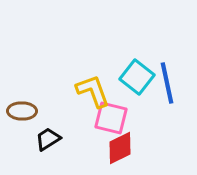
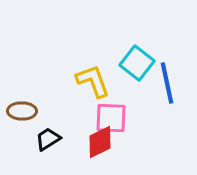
cyan square: moved 14 px up
yellow L-shape: moved 10 px up
pink square: rotated 12 degrees counterclockwise
red diamond: moved 20 px left, 6 px up
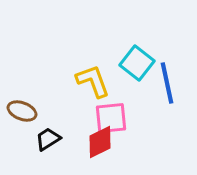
brown ellipse: rotated 20 degrees clockwise
pink square: rotated 8 degrees counterclockwise
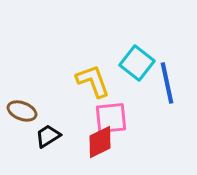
black trapezoid: moved 3 px up
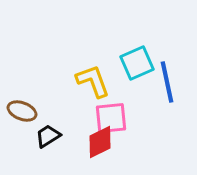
cyan square: rotated 28 degrees clockwise
blue line: moved 1 px up
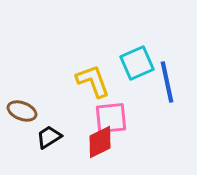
black trapezoid: moved 1 px right, 1 px down
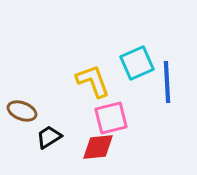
blue line: rotated 9 degrees clockwise
pink square: rotated 8 degrees counterclockwise
red diamond: moved 2 px left, 5 px down; rotated 20 degrees clockwise
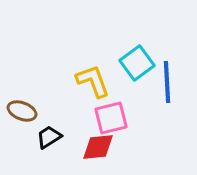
cyan square: rotated 12 degrees counterclockwise
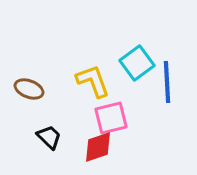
brown ellipse: moved 7 px right, 22 px up
black trapezoid: rotated 76 degrees clockwise
red diamond: rotated 12 degrees counterclockwise
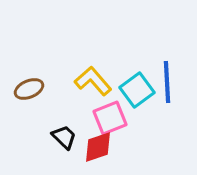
cyan square: moved 27 px down
yellow L-shape: rotated 21 degrees counterclockwise
brown ellipse: rotated 44 degrees counterclockwise
pink square: moved 1 px left; rotated 8 degrees counterclockwise
black trapezoid: moved 15 px right
